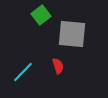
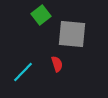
red semicircle: moved 1 px left, 2 px up
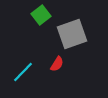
gray square: rotated 24 degrees counterclockwise
red semicircle: rotated 49 degrees clockwise
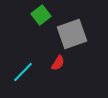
red semicircle: moved 1 px right, 1 px up
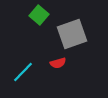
green square: moved 2 px left; rotated 12 degrees counterclockwise
red semicircle: rotated 42 degrees clockwise
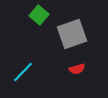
red semicircle: moved 19 px right, 6 px down
